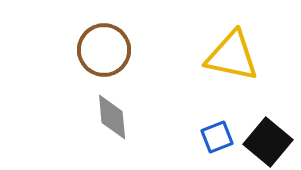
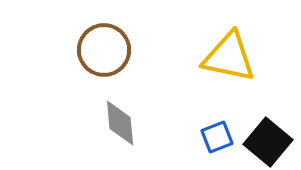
yellow triangle: moved 3 px left, 1 px down
gray diamond: moved 8 px right, 6 px down
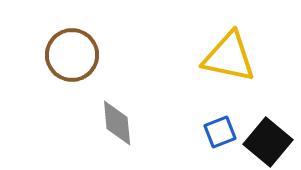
brown circle: moved 32 px left, 5 px down
gray diamond: moved 3 px left
blue square: moved 3 px right, 5 px up
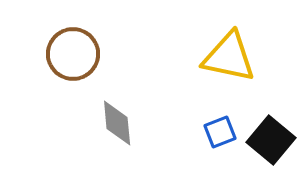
brown circle: moved 1 px right, 1 px up
black square: moved 3 px right, 2 px up
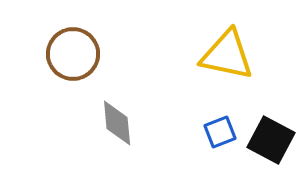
yellow triangle: moved 2 px left, 2 px up
black square: rotated 12 degrees counterclockwise
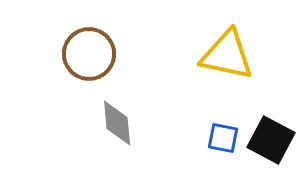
brown circle: moved 16 px right
blue square: moved 3 px right, 6 px down; rotated 32 degrees clockwise
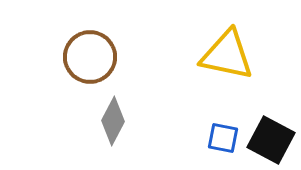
brown circle: moved 1 px right, 3 px down
gray diamond: moved 4 px left, 2 px up; rotated 33 degrees clockwise
